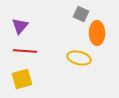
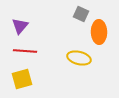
orange ellipse: moved 2 px right, 1 px up
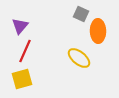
orange ellipse: moved 1 px left, 1 px up
red line: rotated 70 degrees counterclockwise
yellow ellipse: rotated 25 degrees clockwise
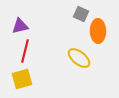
purple triangle: rotated 36 degrees clockwise
red line: rotated 10 degrees counterclockwise
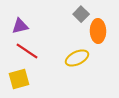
gray square: rotated 21 degrees clockwise
red line: moved 2 px right; rotated 70 degrees counterclockwise
yellow ellipse: moved 2 px left; rotated 65 degrees counterclockwise
yellow square: moved 3 px left
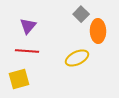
purple triangle: moved 8 px right; rotated 36 degrees counterclockwise
red line: rotated 30 degrees counterclockwise
